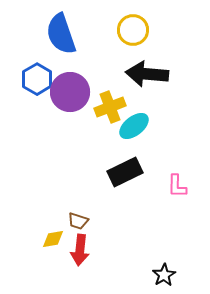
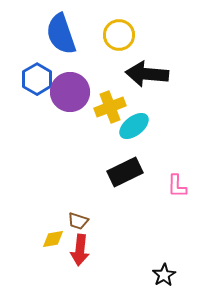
yellow circle: moved 14 px left, 5 px down
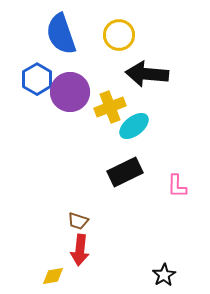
yellow diamond: moved 37 px down
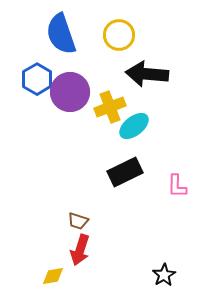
red arrow: rotated 12 degrees clockwise
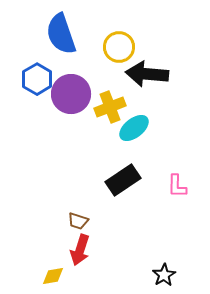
yellow circle: moved 12 px down
purple circle: moved 1 px right, 2 px down
cyan ellipse: moved 2 px down
black rectangle: moved 2 px left, 8 px down; rotated 8 degrees counterclockwise
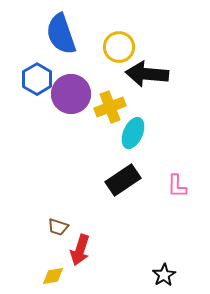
cyan ellipse: moved 1 px left, 5 px down; rotated 28 degrees counterclockwise
brown trapezoid: moved 20 px left, 6 px down
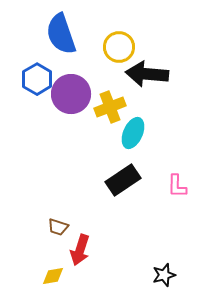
black star: rotated 15 degrees clockwise
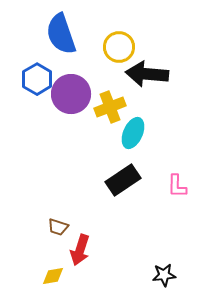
black star: rotated 10 degrees clockwise
